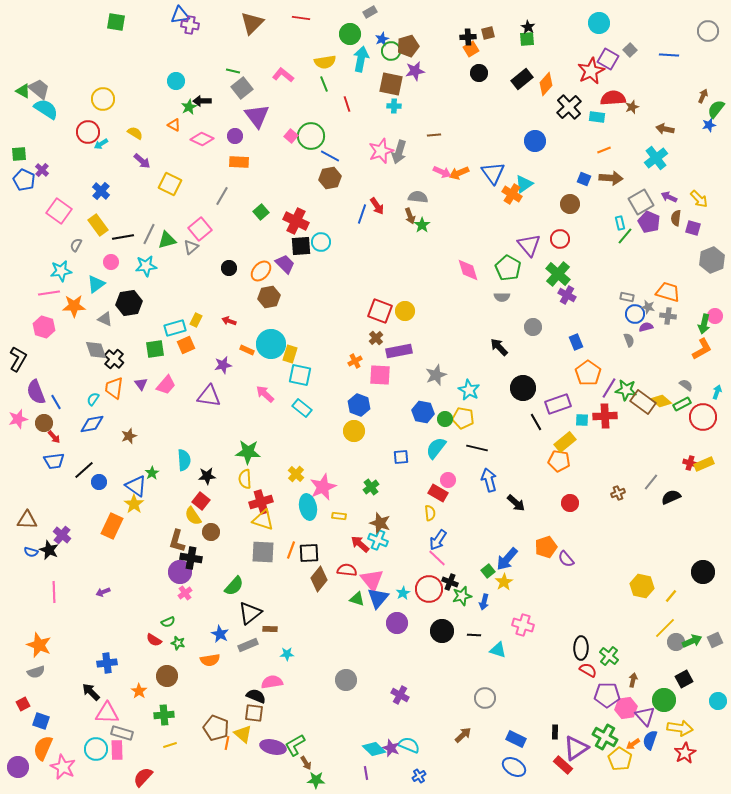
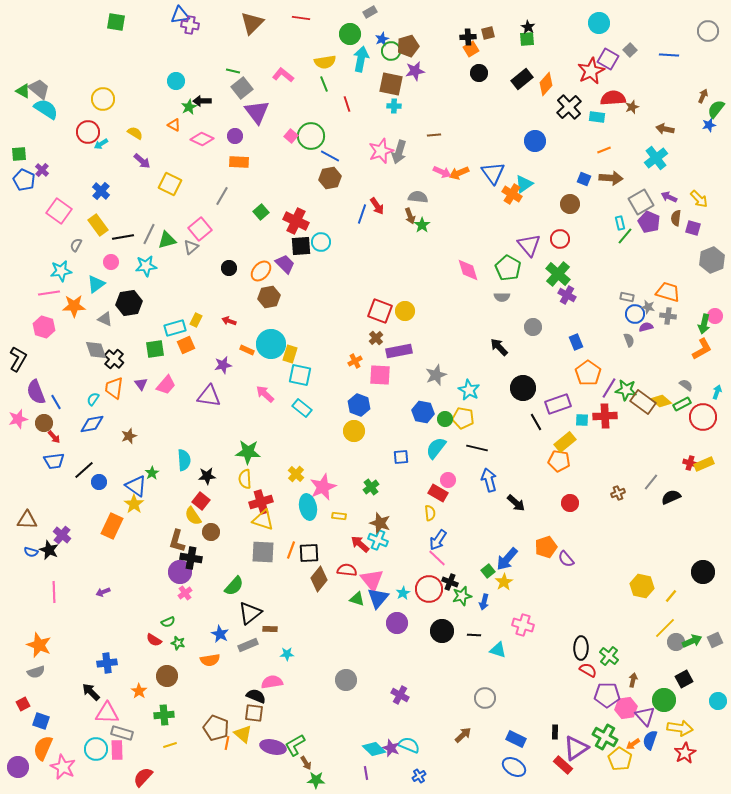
purple triangle at (257, 116): moved 4 px up
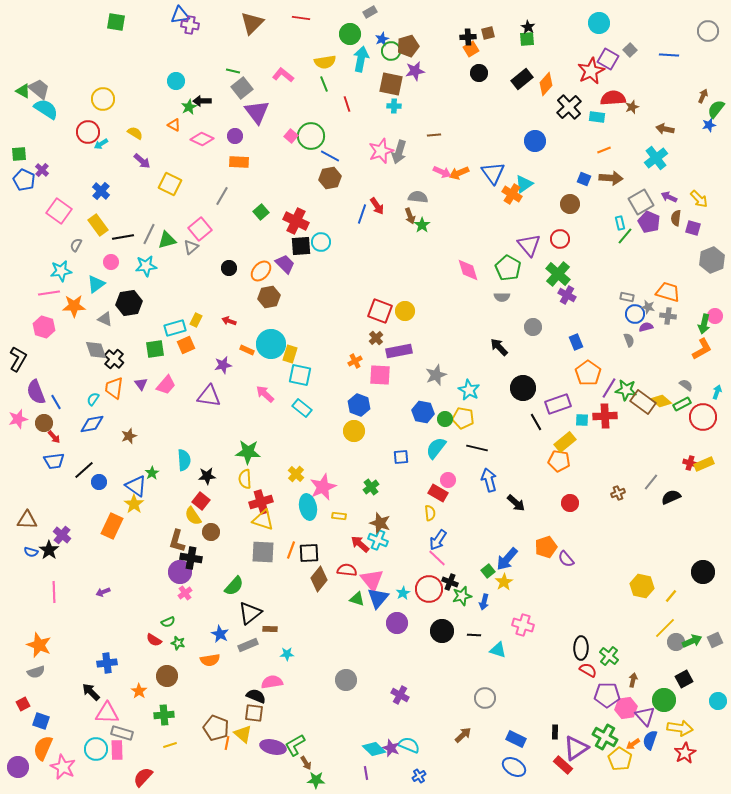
black star at (49, 550): rotated 12 degrees clockwise
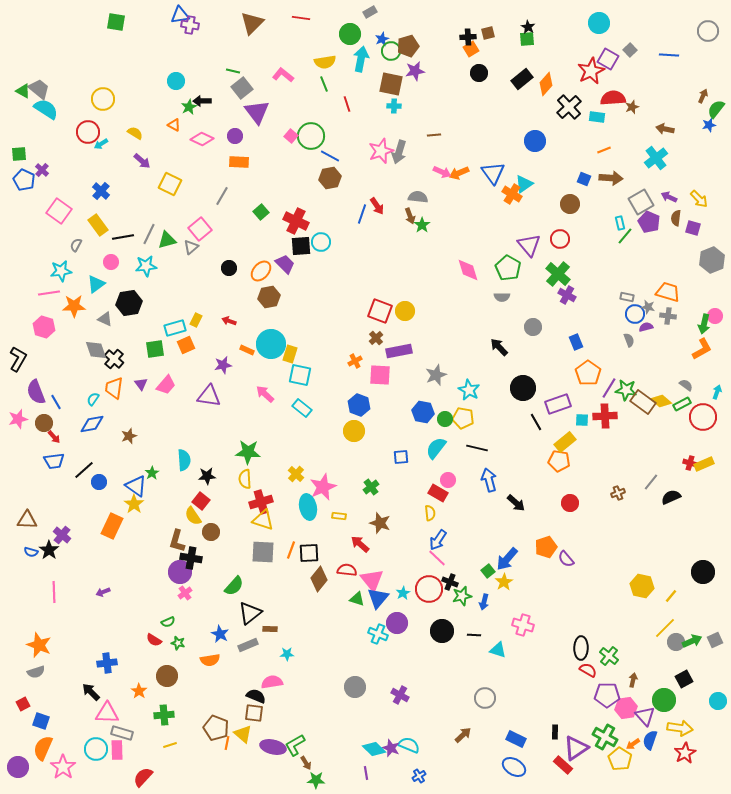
cyan cross at (378, 540): moved 94 px down
gray circle at (346, 680): moved 9 px right, 7 px down
pink star at (63, 767): rotated 10 degrees clockwise
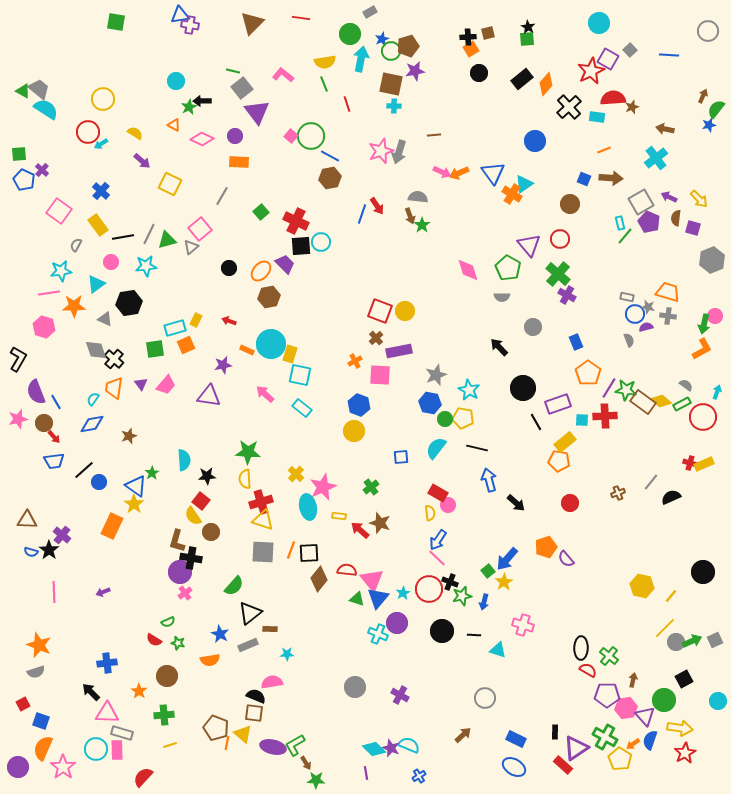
blue hexagon at (423, 412): moved 7 px right, 9 px up
pink circle at (448, 480): moved 25 px down
red arrow at (360, 544): moved 14 px up
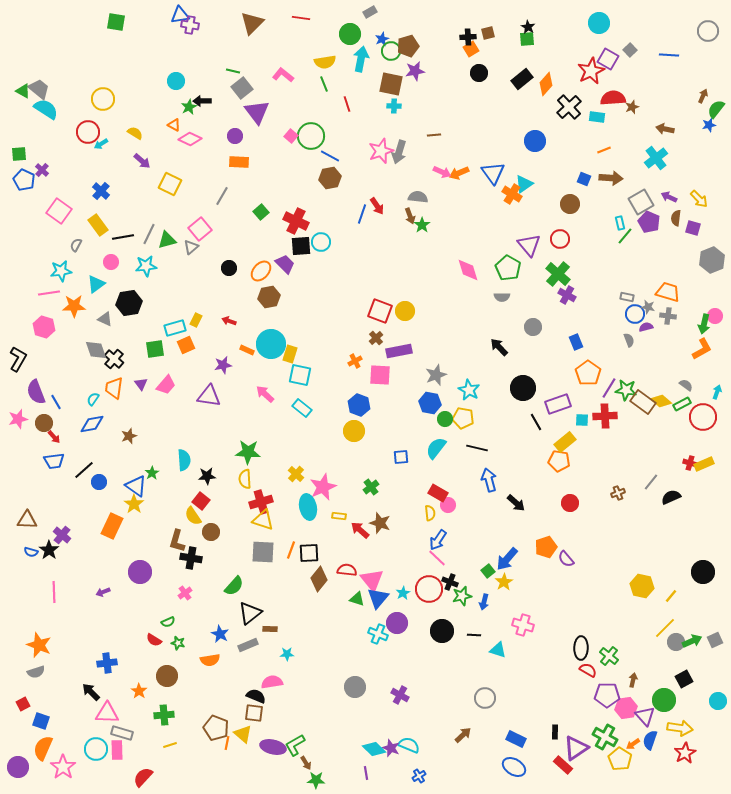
pink diamond at (202, 139): moved 12 px left
purple circle at (180, 572): moved 40 px left
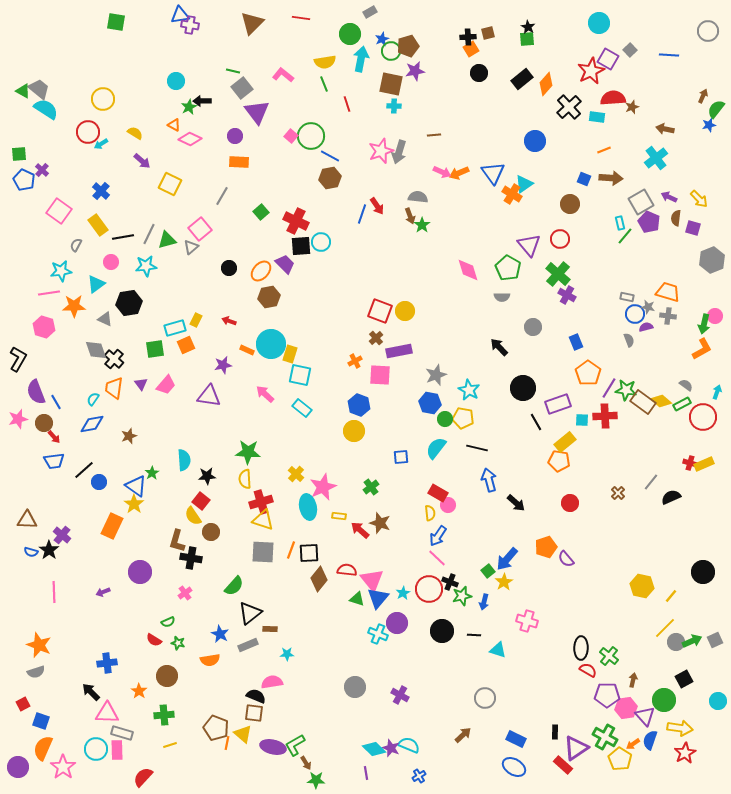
brown cross at (618, 493): rotated 24 degrees counterclockwise
blue arrow at (438, 540): moved 4 px up
pink cross at (523, 625): moved 4 px right, 4 px up
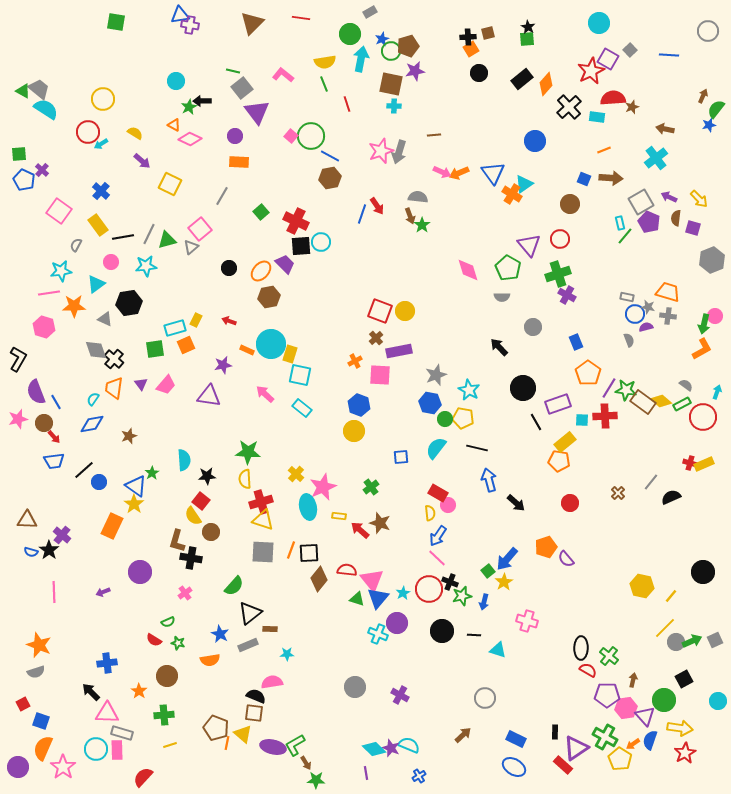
green cross at (558, 274): rotated 30 degrees clockwise
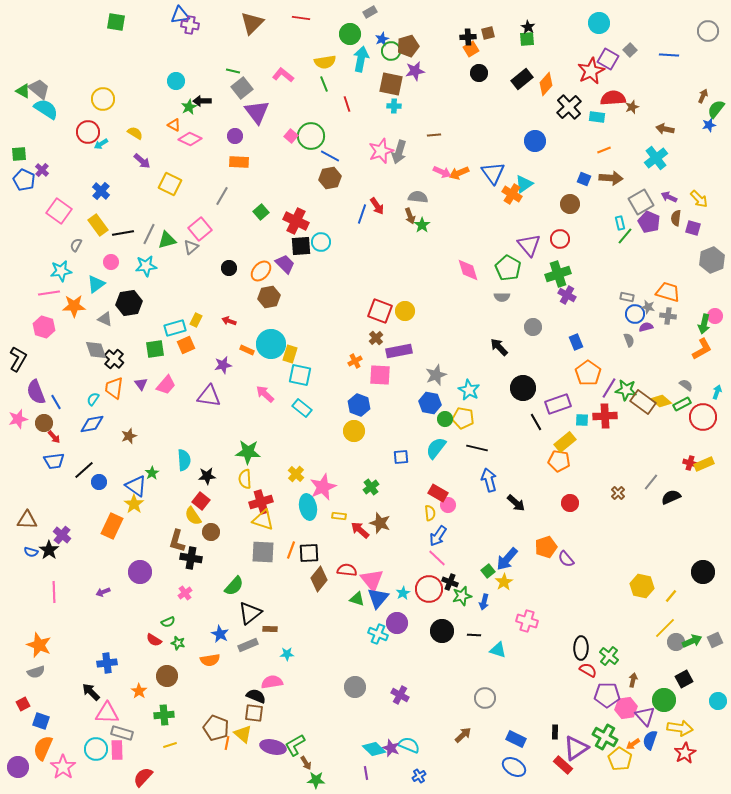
black line at (123, 237): moved 4 px up
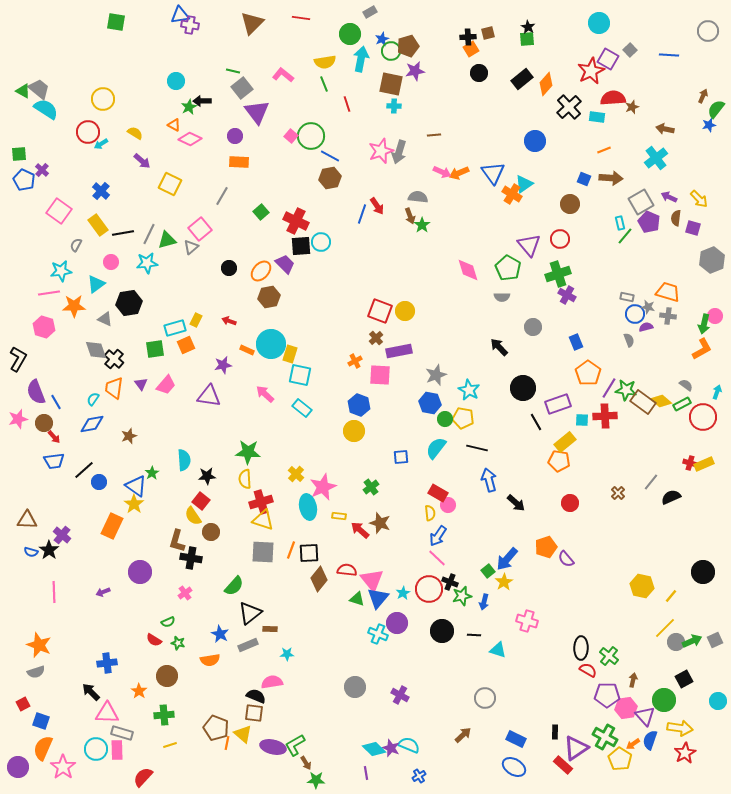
cyan star at (146, 266): moved 1 px right, 3 px up
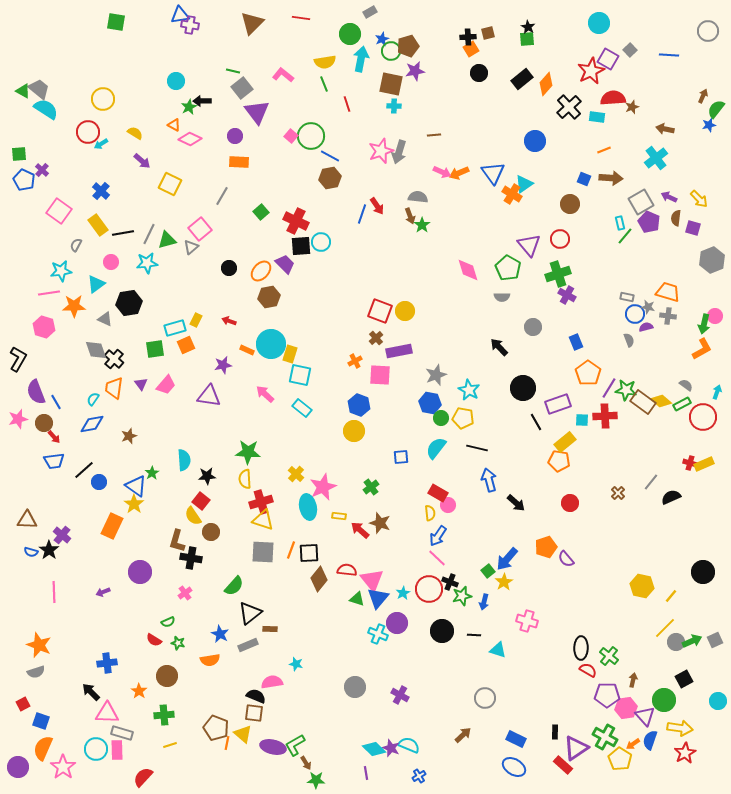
green circle at (445, 419): moved 4 px left, 1 px up
cyan star at (287, 654): moved 9 px right, 10 px down; rotated 16 degrees clockwise
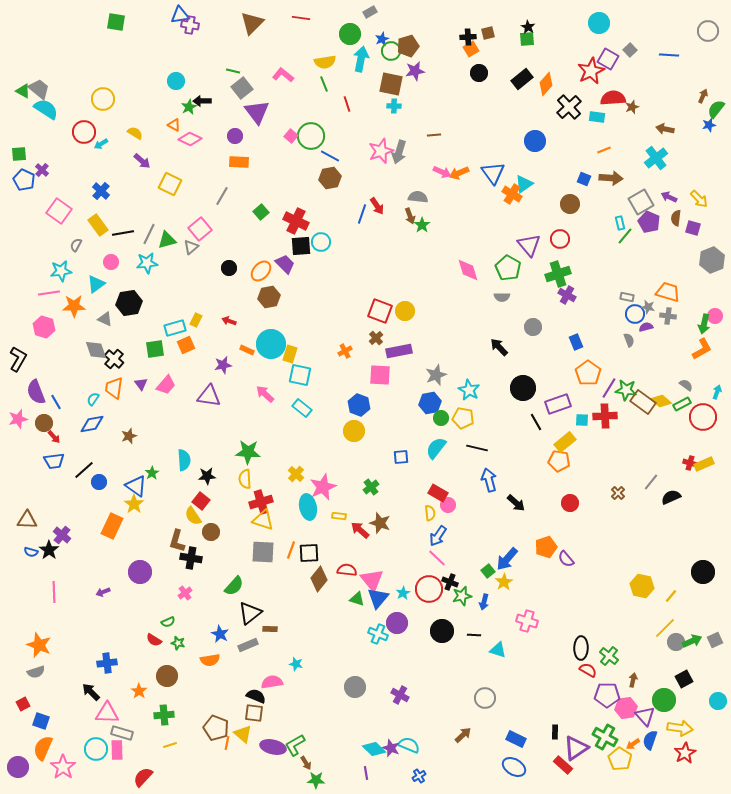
red circle at (88, 132): moved 4 px left
orange cross at (355, 361): moved 10 px left, 10 px up
blue hexagon at (430, 403): rotated 20 degrees counterclockwise
